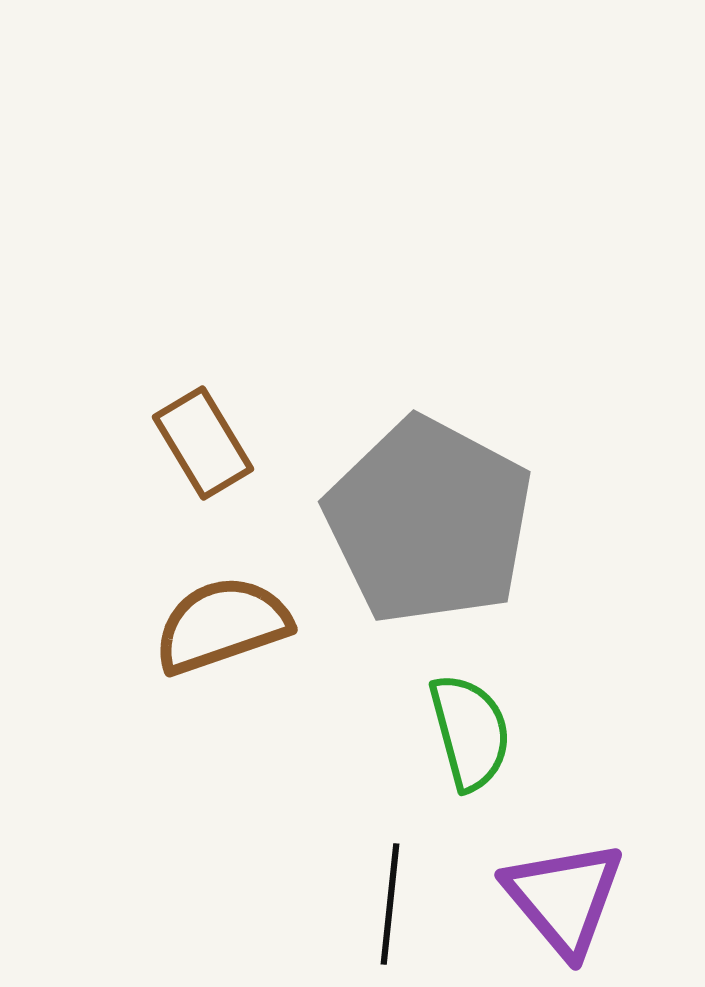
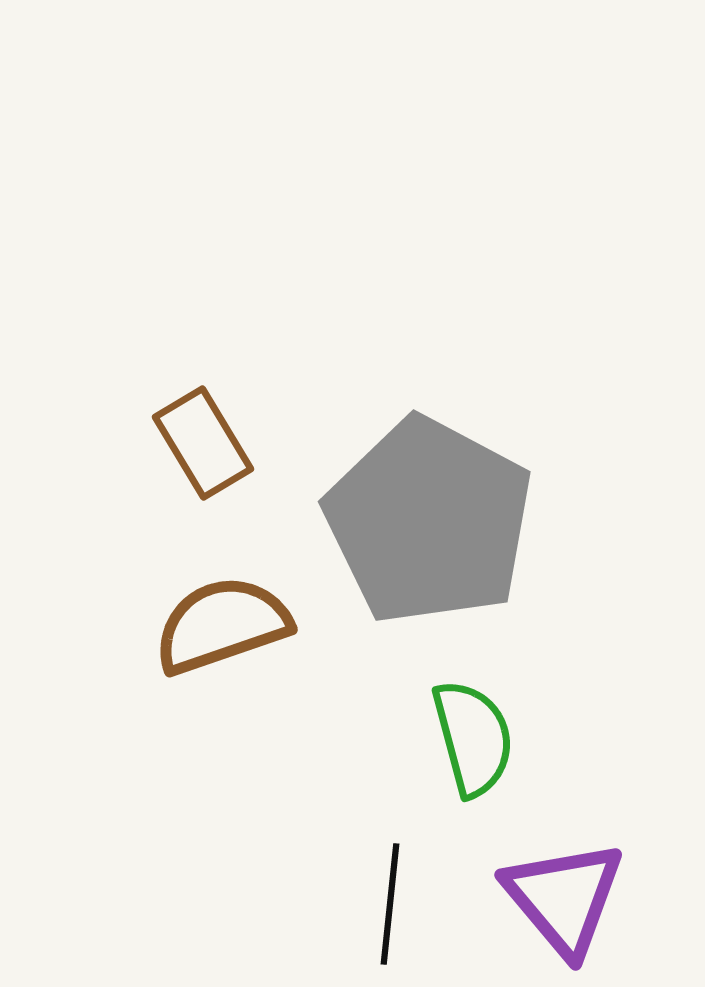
green semicircle: moved 3 px right, 6 px down
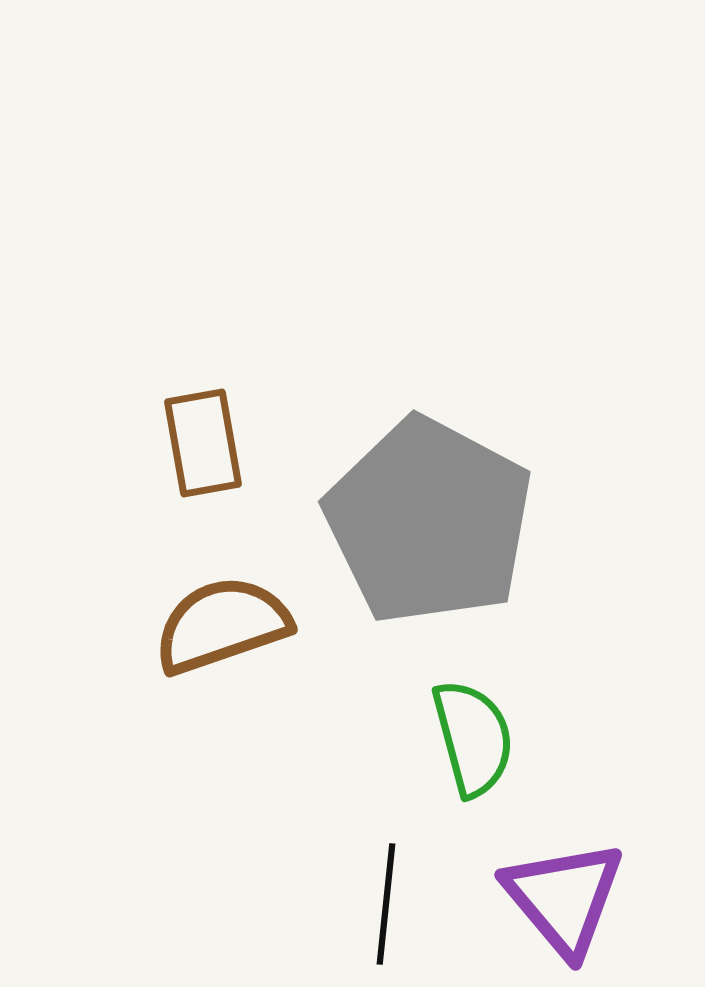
brown rectangle: rotated 21 degrees clockwise
black line: moved 4 px left
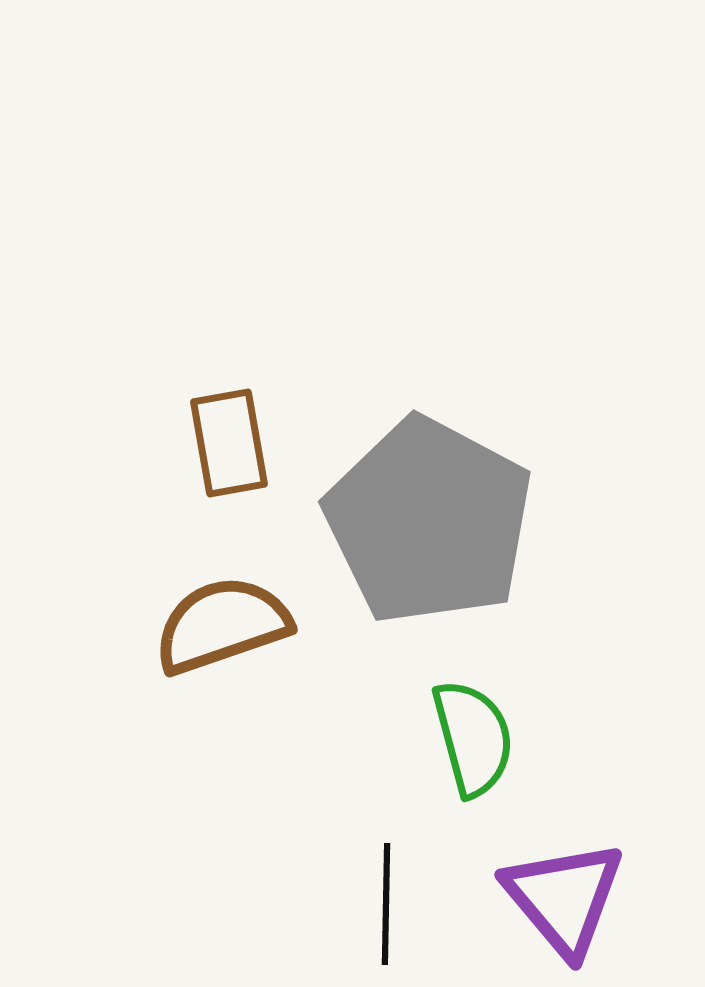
brown rectangle: moved 26 px right
black line: rotated 5 degrees counterclockwise
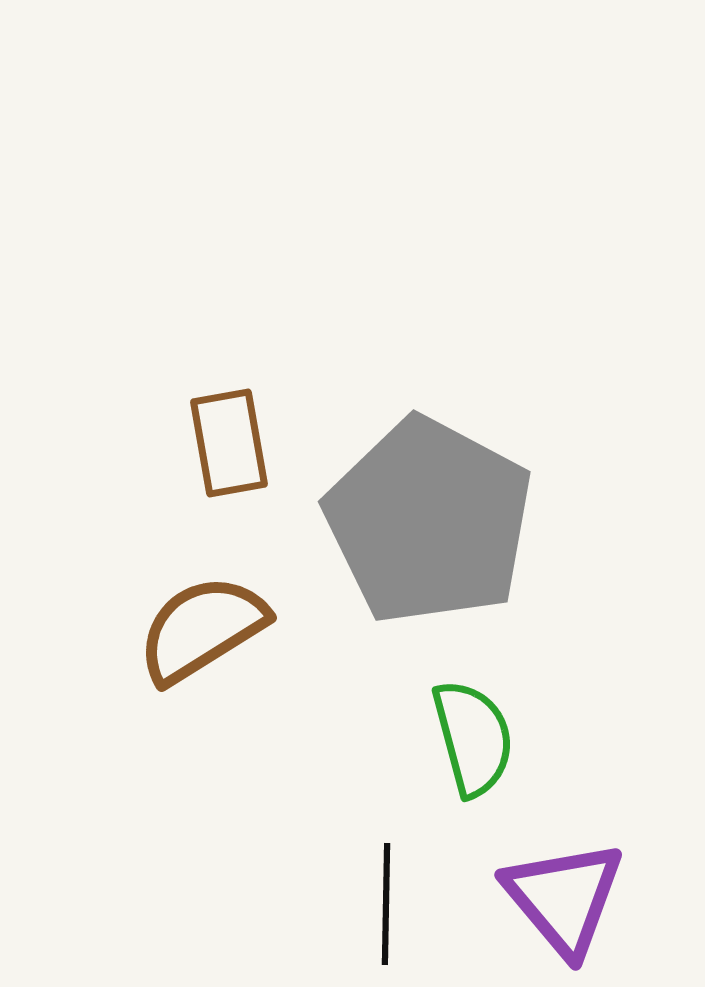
brown semicircle: moved 20 px left, 4 px down; rotated 13 degrees counterclockwise
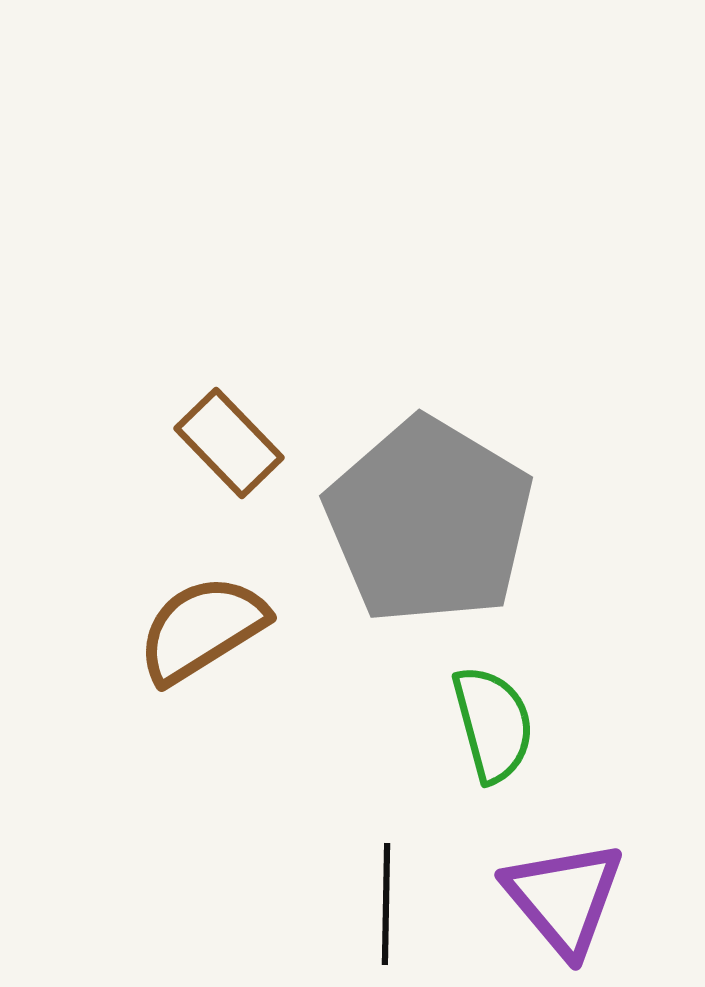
brown rectangle: rotated 34 degrees counterclockwise
gray pentagon: rotated 3 degrees clockwise
green semicircle: moved 20 px right, 14 px up
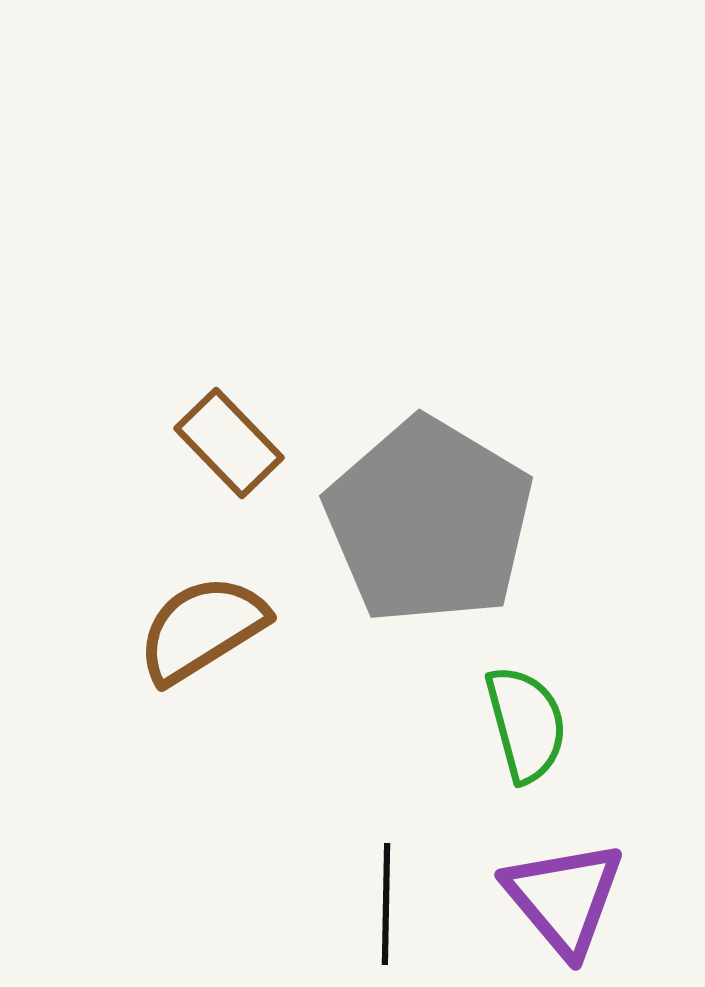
green semicircle: moved 33 px right
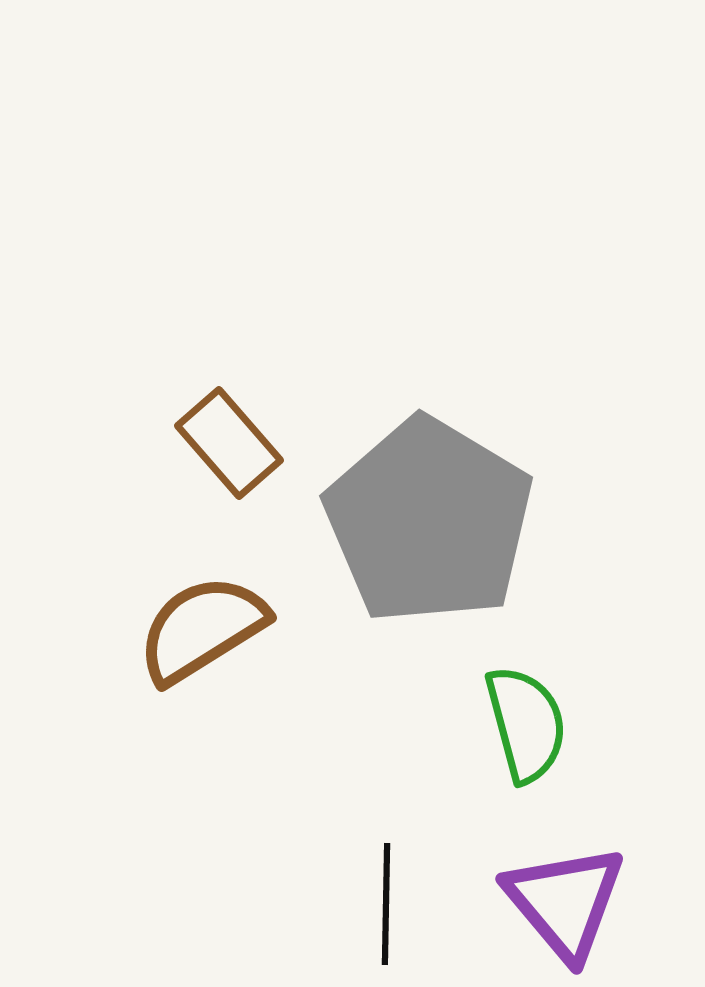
brown rectangle: rotated 3 degrees clockwise
purple triangle: moved 1 px right, 4 px down
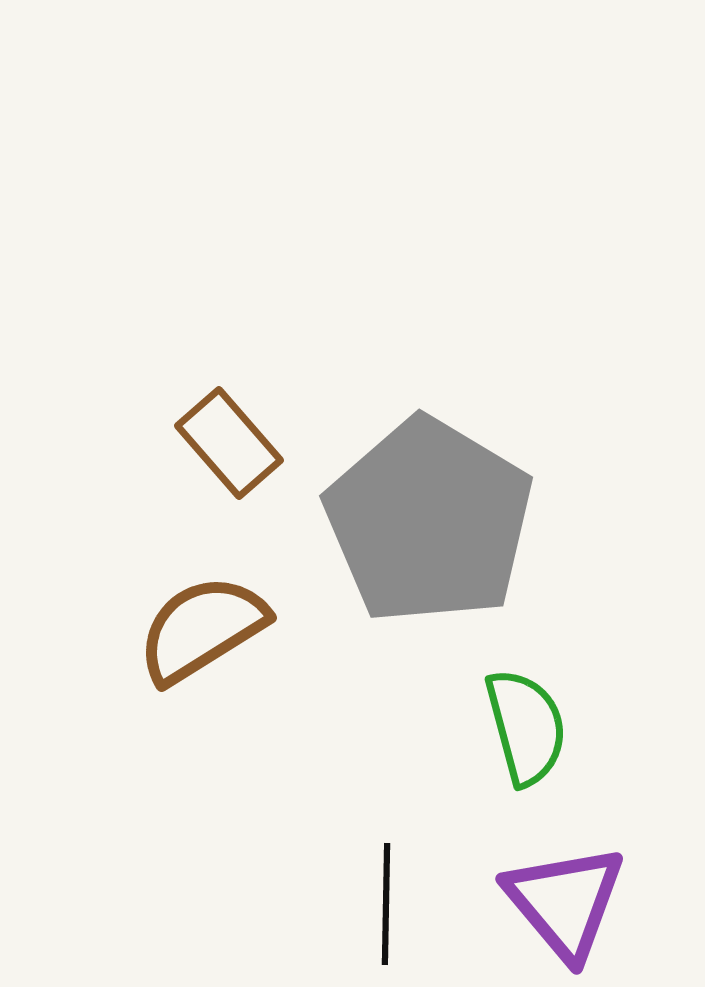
green semicircle: moved 3 px down
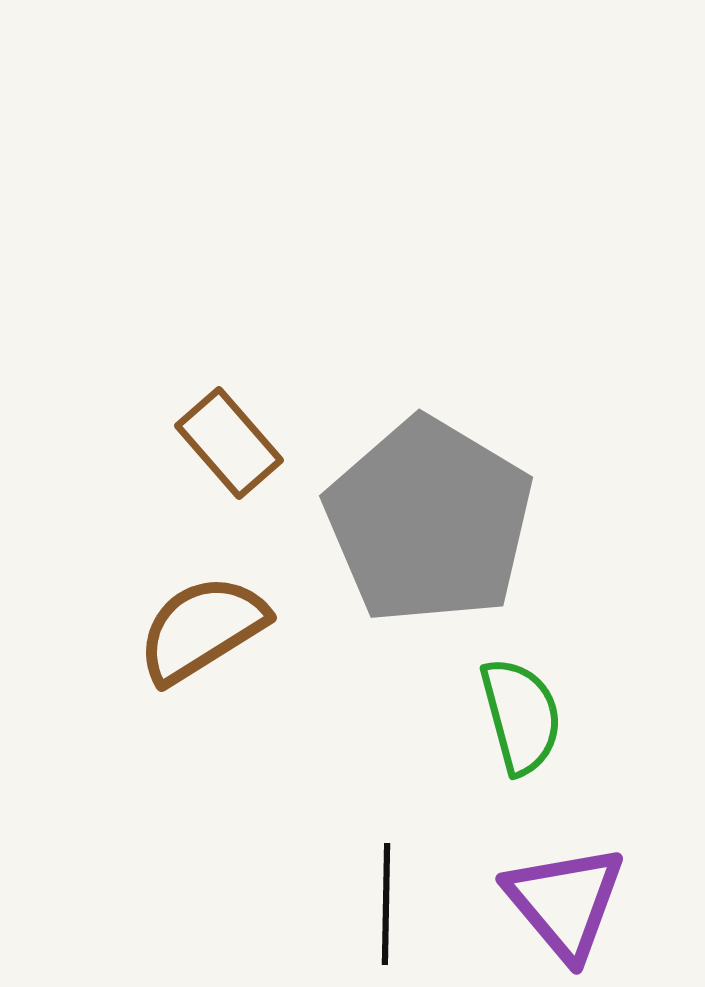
green semicircle: moved 5 px left, 11 px up
